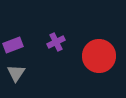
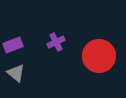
gray triangle: rotated 24 degrees counterclockwise
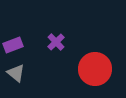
purple cross: rotated 18 degrees counterclockwise
red circle: moved 4 px left, 13 px down
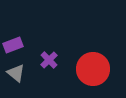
purple cross: moved 7 px left, 18 px down
red circle: moved 2 px left
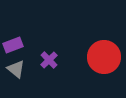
red circle: moved 11 px right, 12 px up
gray triangle: moved 4 px up
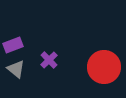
red circle: moved 10 px down
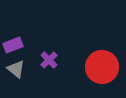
red circle: moved 2 px left
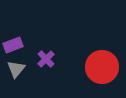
purple cross: moved 3 px left, 1 px up
gray triangle: rotated 30 degrees clockwise
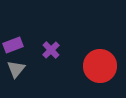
purple cross: moved 5 px right, 9 px up
red circle: moved 2 px left, 1 px up
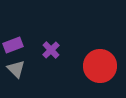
gray triangle: rotated 24 degrees counterclockwise
